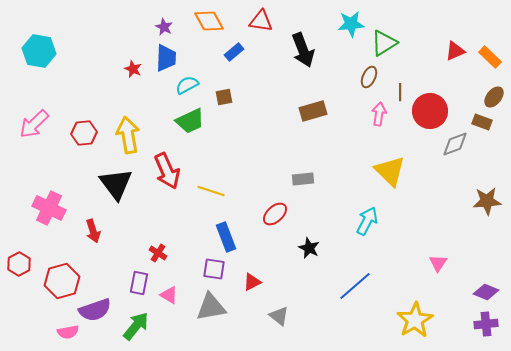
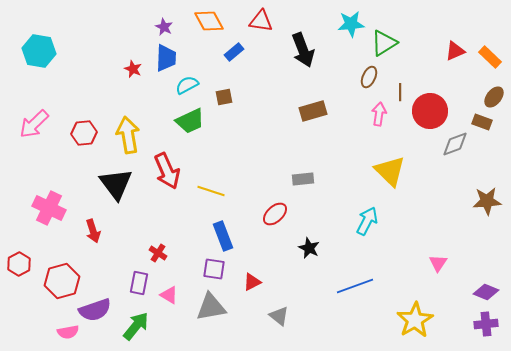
blue rectangle at (226, 237): moved 3 px left, 1 px up
blue line at (355, 286): rotated 21 degrees clockwise
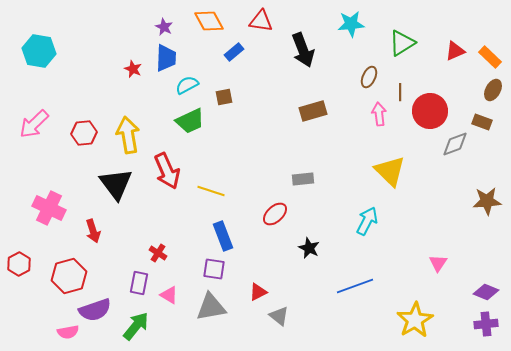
green triangle at (384, 43): moved 18 px right
brown ellipse at (494, 97): moved 1 px left, 7 px up; rotated 10 degrees counterclockwise
pink arrow at (379, 114): rotated 15 degrees counterclockwise
red hexagon at (62, 281): moved 7 px right, 5 px up
red triangle at (252, 282): moved 6 px right, 10 px down
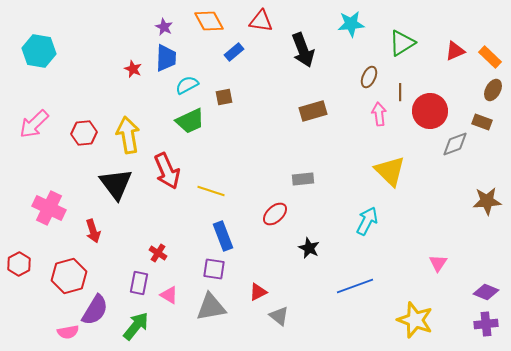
purple semicircle at (95, 310): rotated 40 degrees counterclockwise
yellow star at (415, 320): rotated 21 degrees counterclockwise
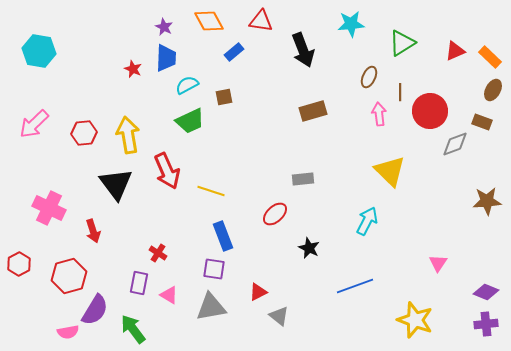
green arrow at (136, 326): moved 3 px left, 3 px down; rotated 76 degrees counterclockwise
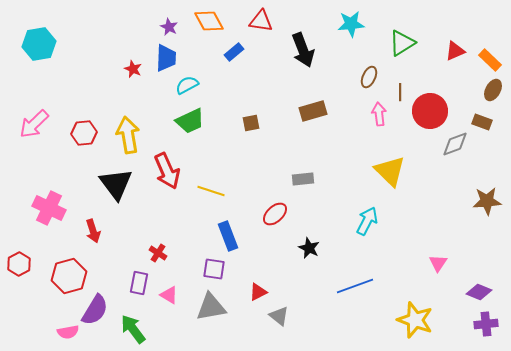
purple star at (164, 27): moved 5 px right
cyan hexagon at (39, 51): moved 7 px up; rotated 20 degrees counterclockwise
orange rectangle at (490, 57): moved 3 px down
brown square at (224, 97): moved 27 px right, 26 px down
blue rectangle at (223, 236): moved 5 px right
purple diamond at (486, 292): moved 7 px left
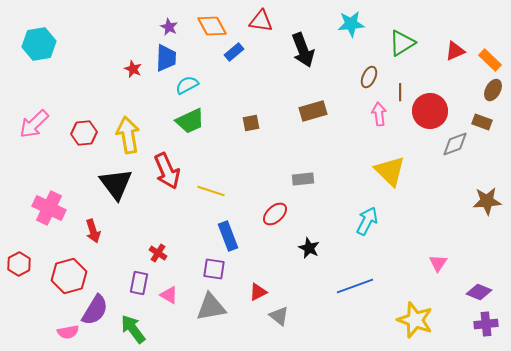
orange diamond at (209, 21): moved 3 px right, 5 px down
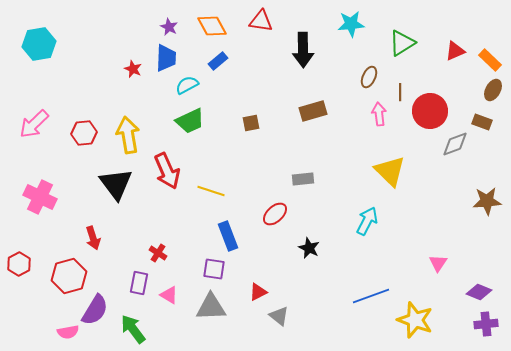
black arrow at (303, 50): rotated 20 degrees clockwise
blue rectangle at (234, 52): moved 16 px left, 9 px down
pink cross at (49, 208): moved 9 px left, 11 px up
red arrow at (93, 231): moved 7 px down
blue line at (355, 286): moved 16 px right, 10 px down
gray triangle at (211, 307): rotated 8 degrees clockwise
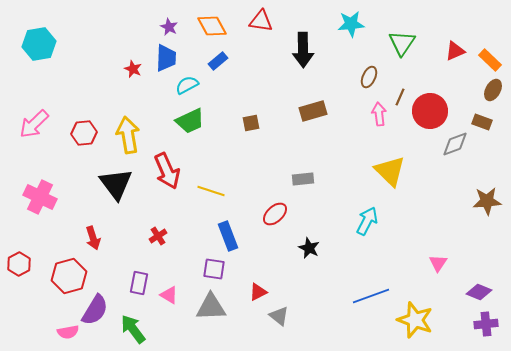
green triangle at (402, 43): rotated 24 degrees counterclockwise
brown line at (400, 92): moved 5 px down; rotated 24 degrees clockwise
red cross at (158, 253): moved 17 px up; rotated 24 degrees clockwise
